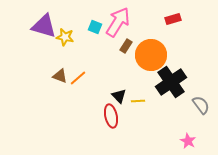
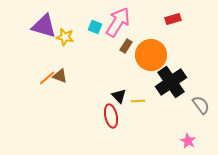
orange line: moved 31 px left
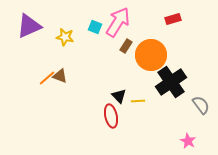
purple triangle: moved 15 px left; rotated 40 degrees counterclockwise
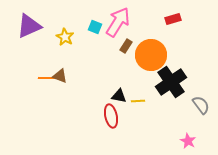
yellow star: rotated 18 degrees clockwise
orange line: rotated 42 degrees clockwise
black triangle: rotated 35 degrees counterclockwise
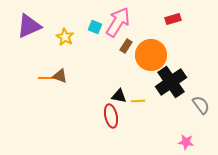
pink star: moved 2 px left, 1 px down; rotated 21 degrees counterclockwise
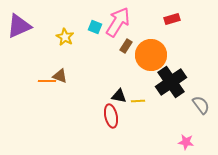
red rectangle: moved 1 px left
purple triangle: moved 10 px left
orange line: moved 3 px down
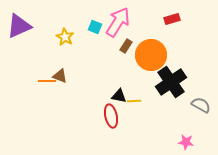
yellow line: moved 4 px left
gray semicircle: rotated 24 degrees counterclockwise
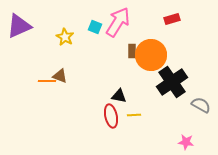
brown rectangle: moved 6 px right, 5 px down; rotated 32 degrees counterclockwise
black cross: moved 1 px right
yellow line: moved 14 px down
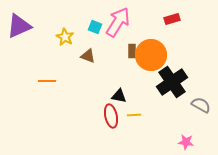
brown triangle: moved 28 px right, 20 px up
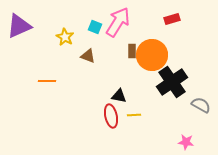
orange circle: moved 1 px right
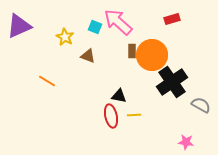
pink arrow: rotated 80 degrees counterclockwise
orange line: rotated 30 degrees clockwise
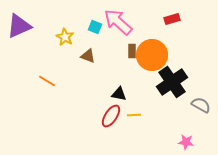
black triangle: moved 2 px up
red ellipse: rotated 45 degrees clockwise
